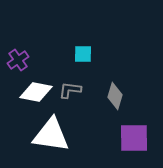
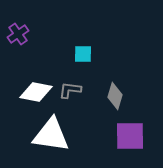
purple cross: moved 26 px up
purple square: moved 4 px left, 2 px up
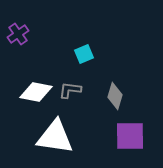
cyan square: moved 1 px right; rotated 24 degrees counterclockwise
white triangle: moved 4 px right, 2 px down
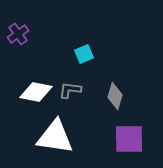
purple square: moved 1 px left, 3 px down
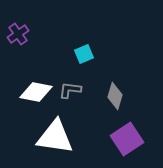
purple square: moved 2 px left; rotated 32 degrees counterclockwise
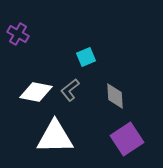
purple cross: rotated 25 degrees counterclockwise
cyan square: moved 2 px right, 3 px down
gray L-shape: rotated 45 degrees counterclockwise
gray diamond: rotated 20 degrees counterclockwise
white triangle: rotated 9 degrees counterclockwise
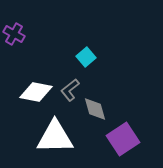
purple cross: moved 4 px left
cyan square: rotated 18 degrees counterclockwise
gray diamond: moved 20 px left, 13 px down; rotated 12 degrees counterclockwise
purple square: moved 4 px left
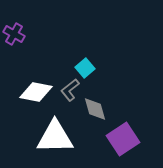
cyan square: moved 1 px left, 11 px down
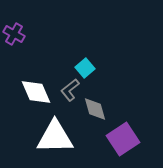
white diamond: rotated 56 degrees clockwise
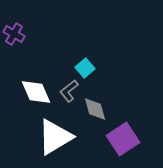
gray L-shape: moved 1 px left, 1 px down
white triangle: rotated 30 degrees counterclockwise
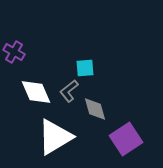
purple cross: moved 18 px down
cyan square: rotated 36 degrees clockwise
purple square: moved 3 px right
